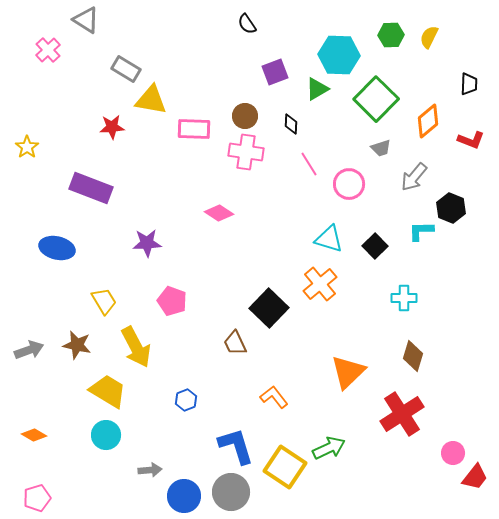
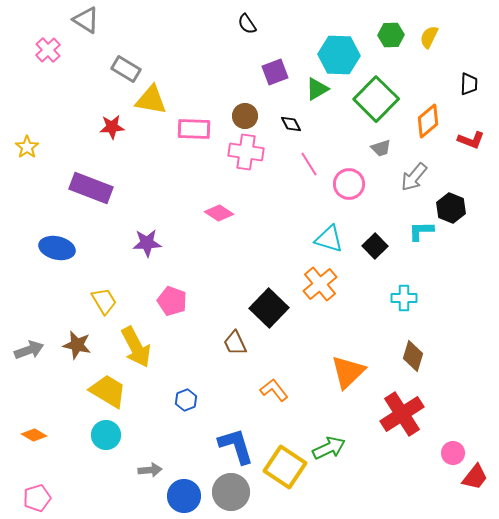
black diamond at (291, 124): rotated 30 degrees counterclockwise
orange L-shape at (274, 397): moved 7 px up
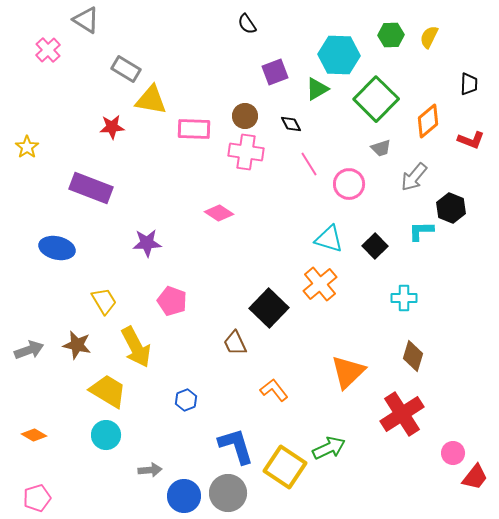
gray circle at (231, 492): moved 3 px left, 1 px down
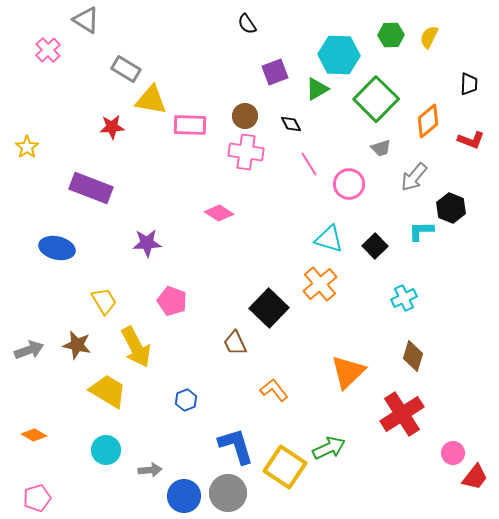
pink rectangle at (194, 129): moved 4 px left, 4 px up
cyan cross at (404, 298): rotated 25 degrees counterclockwise
cyan circle at (106, 435): moved 15 px down
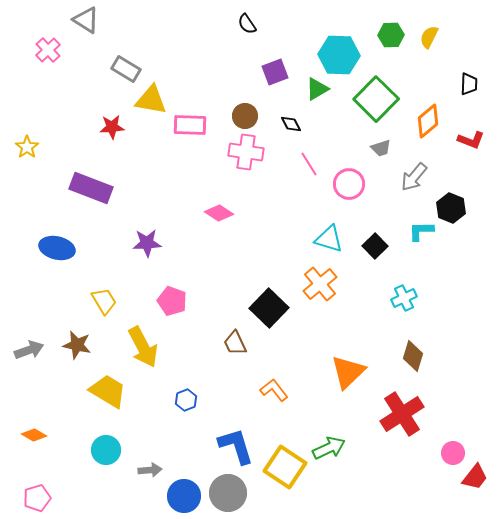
yellow arrow at (136, 347): moved 7 px right
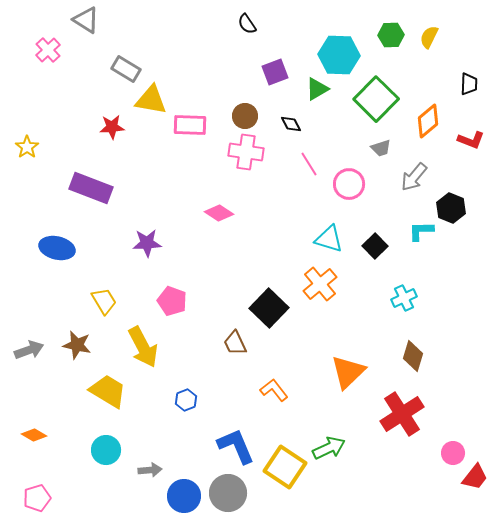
blue L-shape at (236, 446): rotated 6 degrees counterclockwise
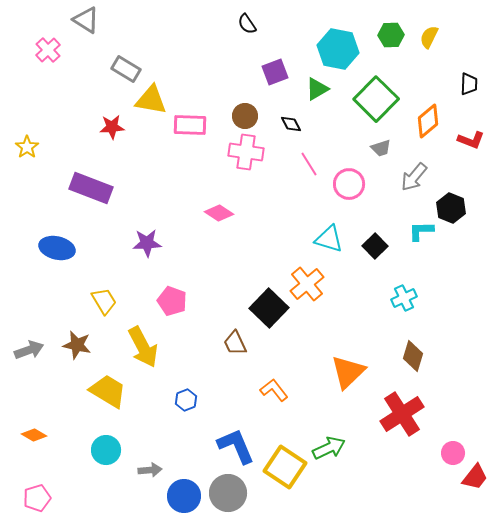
cyan hexagon at (339, 55): moved 1 px left, 6 px up; rotated 9 degrees clockwise
orange cross at (320, 284): moved 13 px left
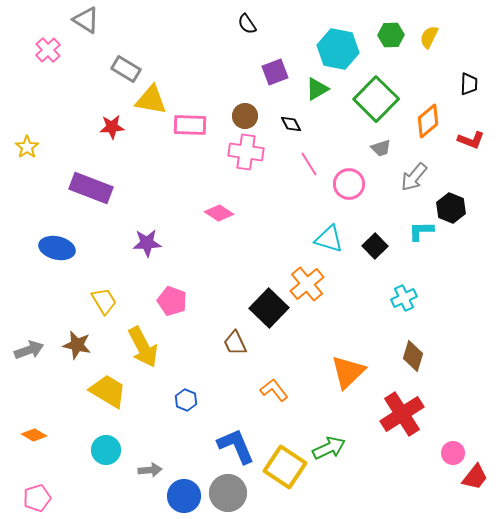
blue hexagon at (186, 400): rotated 15 degrees counterclockwise
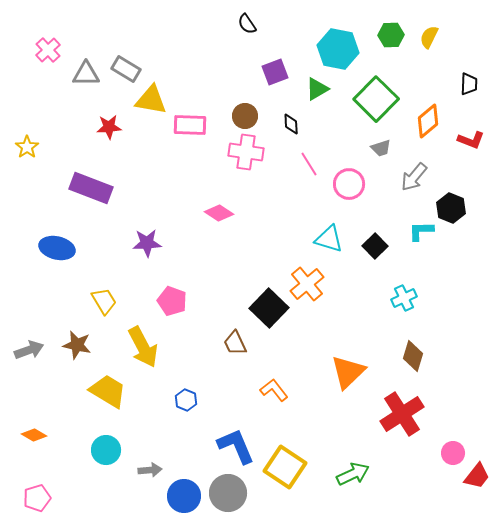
gray triangle at (86, 20): moved 54 px down; rotated 32 degrees counterclockwise
black diamond at (291, 124): rotated 25 degrees clockwise
red star at (112, 127): moved 3 px left
green arrow at (329, 448): moved 24 px right, 26 px down
red trapezoid at (475, 477): moved 2 px right, 1 px up
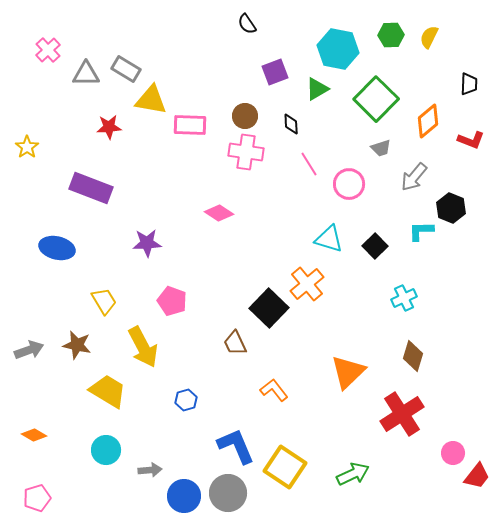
blue hexagon at (186, 400): rotated 20 degrees clockwise
